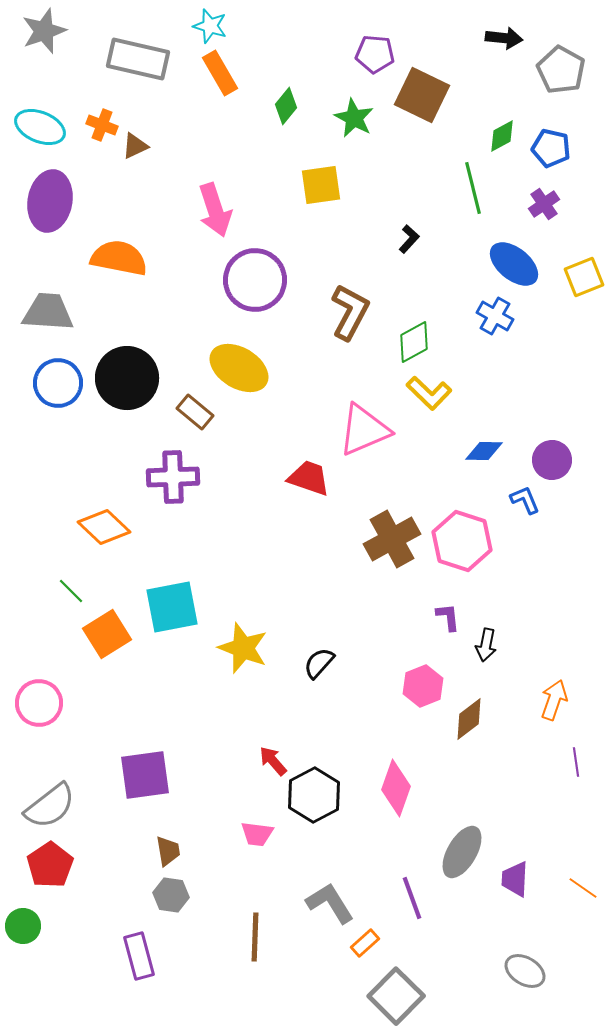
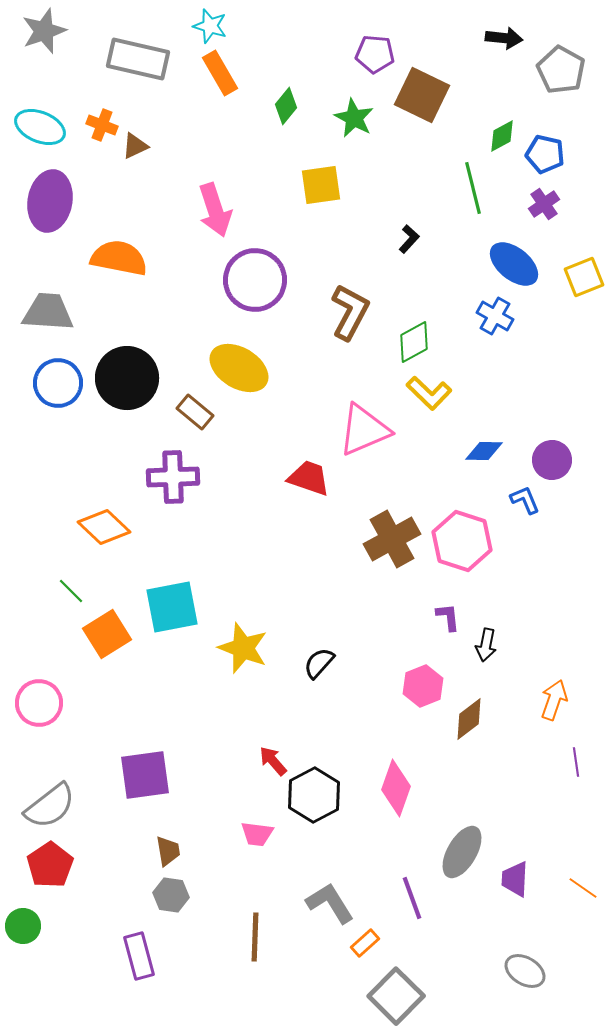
blue pentagon at (551, 148): moved 6 px left, 6 px down
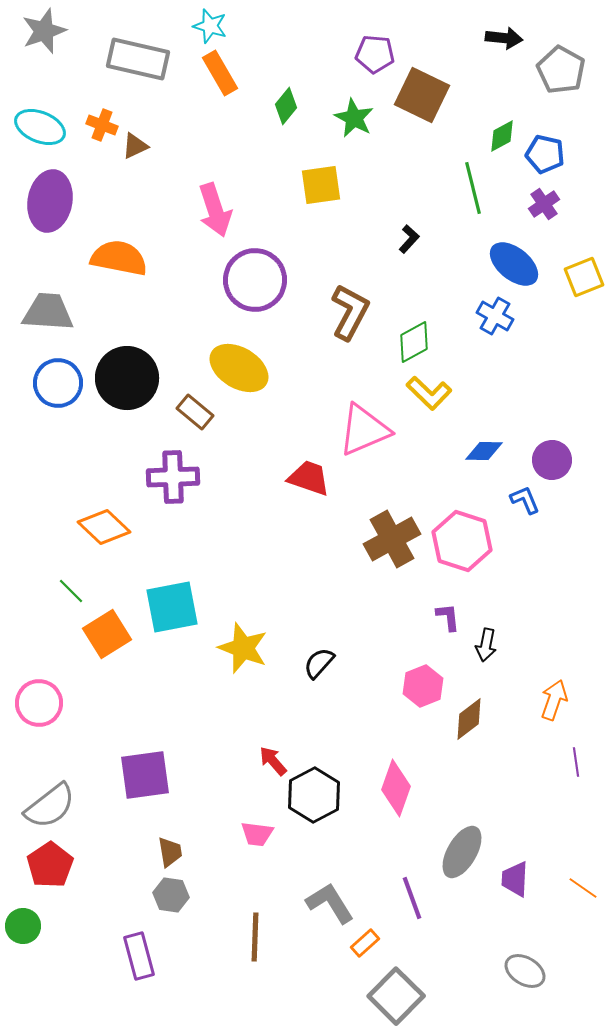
brown trapezoid at (168, 851): moved 2 px right, 1 px down
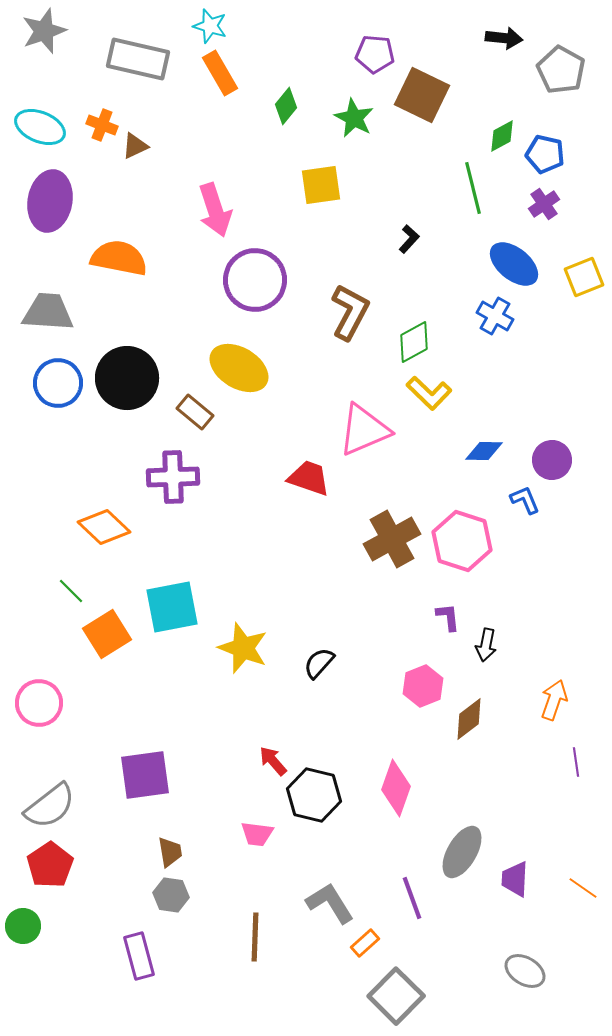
black hexagon at (314, 795): rotated 18 degrees counterclockwise
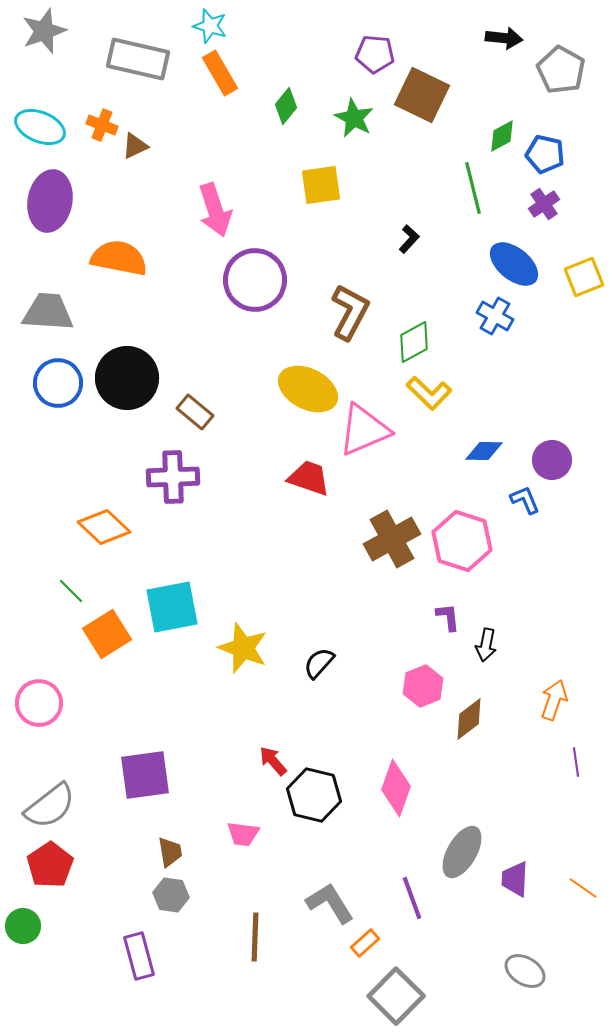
yellow ellipse at (239, 368): moved 69 px right, 21 px down; rotated 4 degrees counterclockwise
pink trapezoid at (257, 834): moved 14 px left
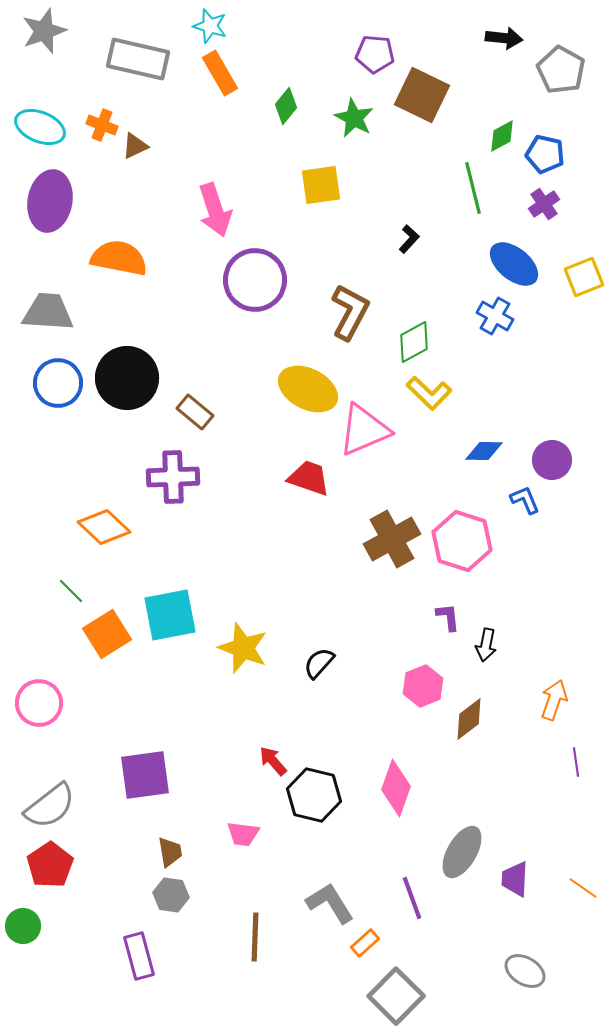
cyan square at (172, 607): moved 2 px left, 8 px down
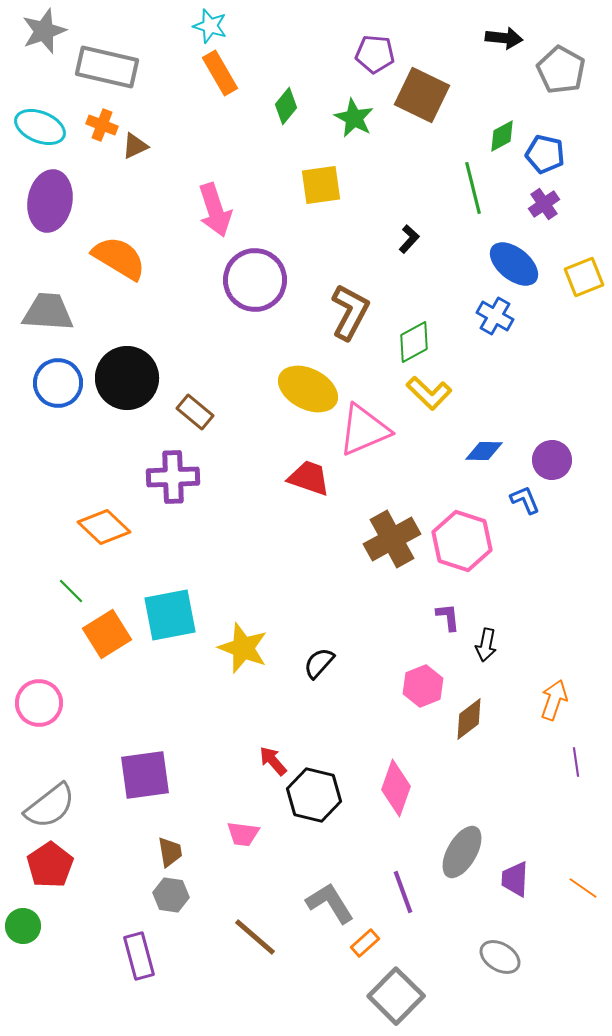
gray rectangle at (138, 59): moved 31 px left, 8 px down
orange semicircle at (119, 258): rotated 20 degrees clockwise
purple line at (412, 898): moved 9 px left, 6 px up
brown line at (255, 937): rotated 51 degrees counterclockwise
gray ellipse at (525, 971): moved 25 px left, 14 px up
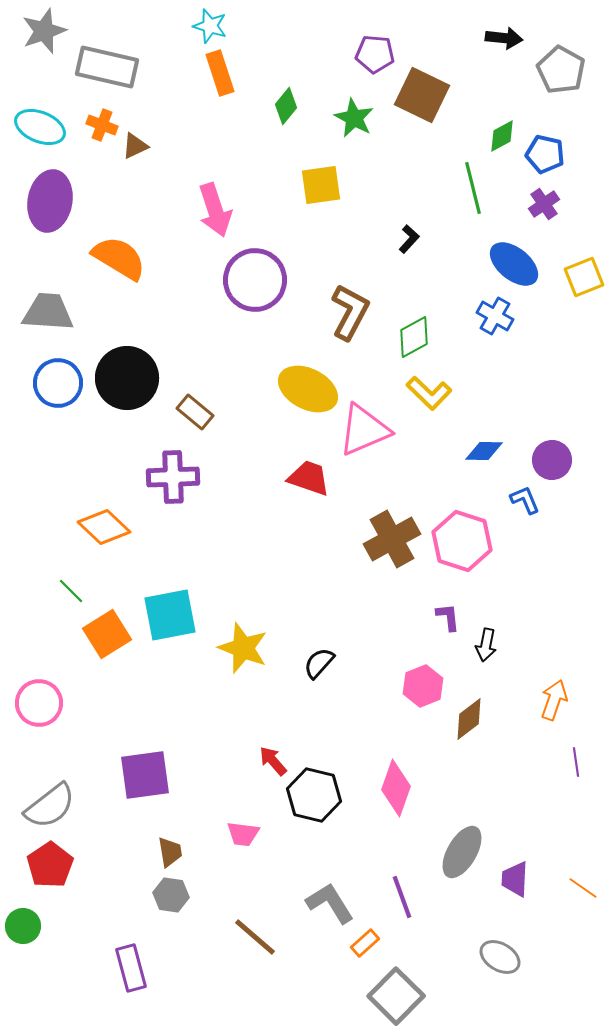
orange rectangle at (220, 73): rotated 12 degrees clockwise
green diamond at (414, 342): moved 5 px up
purple line at (403, 892): moved 1 px left, 5 px down
purple rectangle at (139, 956): moved 8 px left, 12 px down
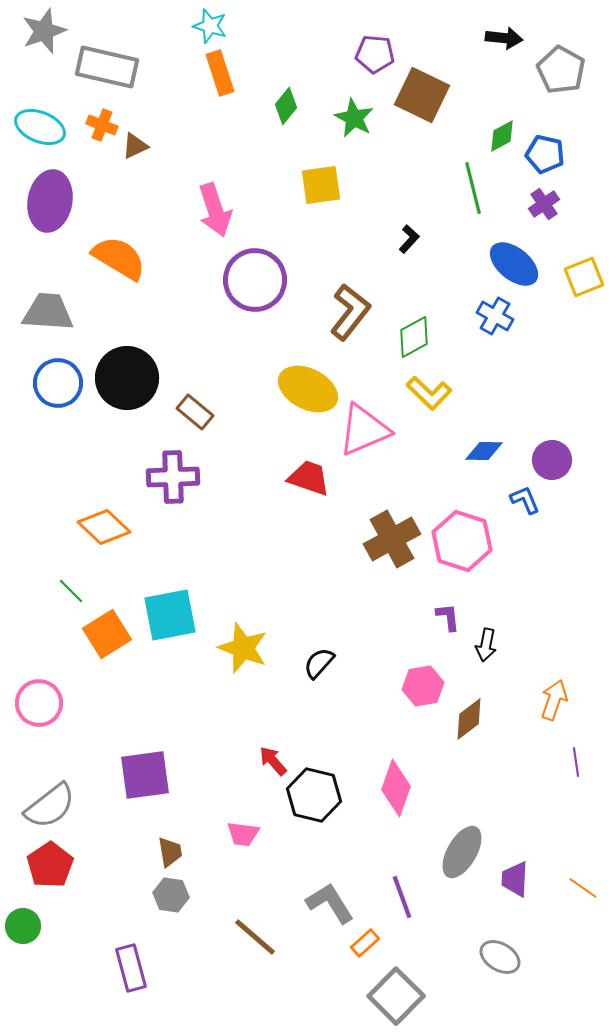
brown L-shape at (350, 312): rotated 10 degrees clockwise
pink hexagon at (423, 686): rotated 12 degrees clockwise
